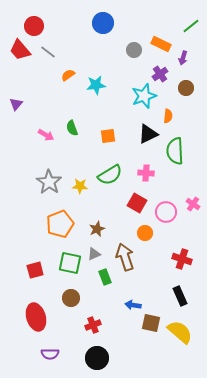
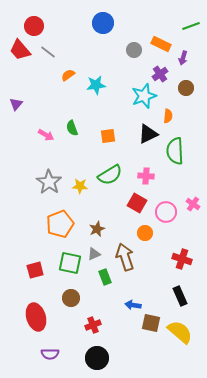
green line at (191, 26): rotated 18 degrees clockwise
pink cross at (146, 173): moved 3 px down
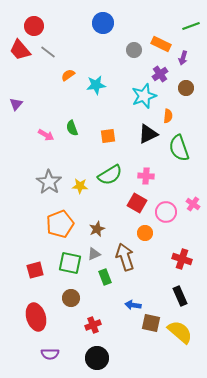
green semicircle at (175, 151): moved 4 px right, 3 px up; rotated 16 degrees counterclockwise
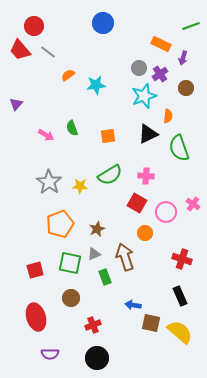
gray circle at (134, 50): moved 5 px right, 18 px down
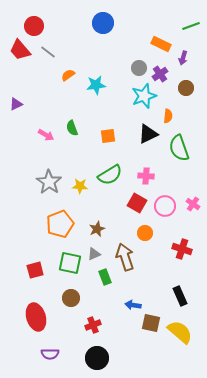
purple triangle at (16, 104): rotated 24 degrees clockwise
pink circle at (166, 212): moved 1 px left, 6 px up
red cross at (182, 259): moved 10 px up
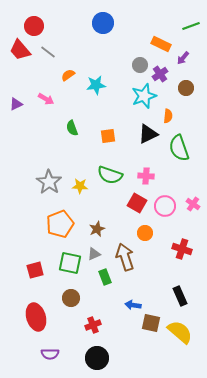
purple arrow at (183, 58): rotated 24 degrees clockwise
gray circle at (139, 68): moved 1 px right, 3 px up
pink arrow at (46, 135): moved 36 px up
green semicircle at (110, 175): rotated 50 degrees clockwise
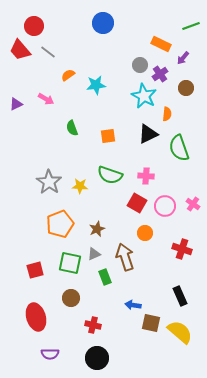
cyan star at (144, 96): rotated 25 degrees counterclockwise
orange semicircle at (168, 116): moved 1 px left, 2 px up
red cross at (93, 325): rotated 35 degrees clockwise
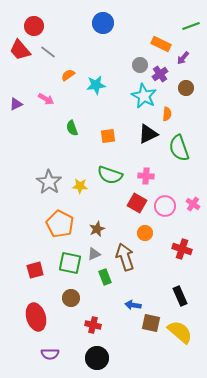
orange pentagon at (60, 224): rotated 24 degrees counterclockwise
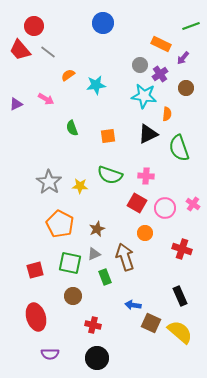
cyan star at (144, 96): rotated 20 degrees counterclockwise
pink circle at (165, 206): moved 2 px down
brown circle at (71, 298): moved 2 px right, 2 px up
brown square at (151, 323): rotated 12 degrees clockwise
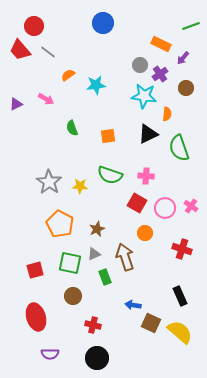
pink cross at (193, 204): moved 2 px left, 2 px down
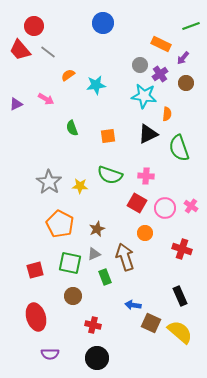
brown circle at (186, 88): moved 5 px up
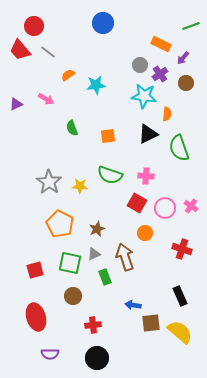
brown square at (151, 323): rotated 30 degrees counterclockwise
red cross at (93, 325): rotated 21 degrees counterclockwise
